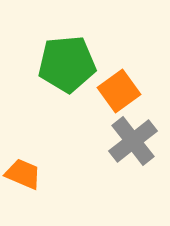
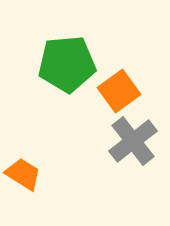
orange trapezoid: rotated 9 degrees clockwise
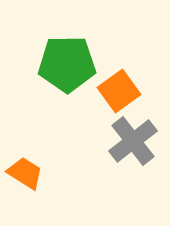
green pentagon: rotated 4 degrees clockwise
orange trapezoid: moved 2 px right, 1 px up
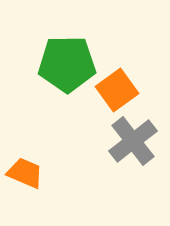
orange square: moved 2 px left, 1 px up
orange trapezoid: rotated 9 degrees counterclockwise
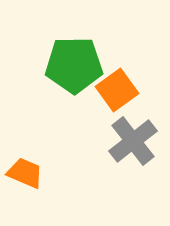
green pentagon: moved 7 px right, 1 px down
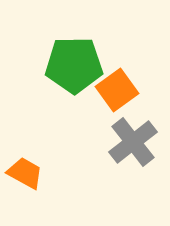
gray cross: moved 1 px down
orange trapezoid: rotated 6 degrees clockwise
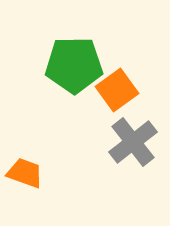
orange trapezoid: rotated 9 degrees counterclockwise
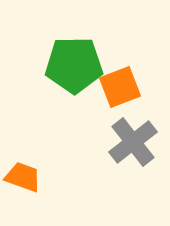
orange square: moved 3 px right, 3 px up; rotated 15 degrees clockwise
orange trapezoid: moved 2 px left, 4 px down
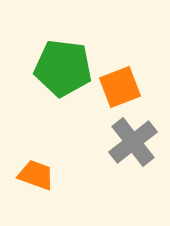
green pentagon: moved 11 px left, 3 px down; rotated 8 degrees clockwise
orange trapezoid: moved 13 px right, 2 px up
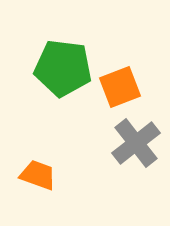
gray cross: moved 3 px right, 1 px down
orange trapezoid: moved 2 px right
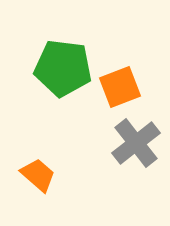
orange trapezoid: rotated 21 degrees clockwise
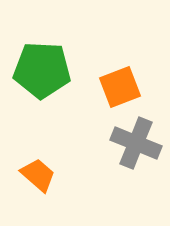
green pentagon: moved 21 px left, 2 px down; rotated 4 degrees counterclockwise
gray cross: rotated 30 degrees counterclockwise
